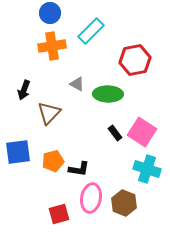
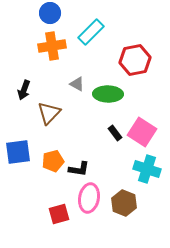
cyan rectangle: moved 1 px down
pink ellipse: moved 2 px left
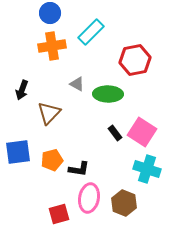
black arrow: moved 2 px left
orange pentagon: moved 1 px left, 1 px up
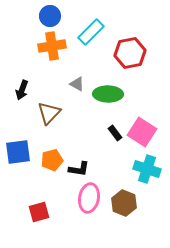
blue circle: moved 3 px down
red hexagon: moved 5 px left, 7 px up
red square: moved 20 px left, 2 px up
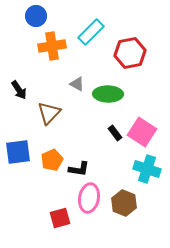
blue circle: moved 14 px left
black arrow: moved 3 px left; rotated 54 degrees counterclockwise
orange pentagon: rotated 10 degrees counterclockwise
red square: moved 21 px right, 6 px down
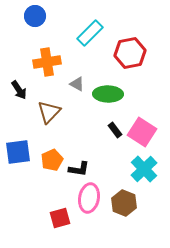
blue circle: moved 1 px left
cyan rectangle: moved 1 px left, 1 px down
orange cross: moved 5 px left, 16 px down
brown triangle: moved 1 px up
black rectangle: moved 3 px up
cyan cross: moved 3 px left; rotated 28 degrees clockwise
